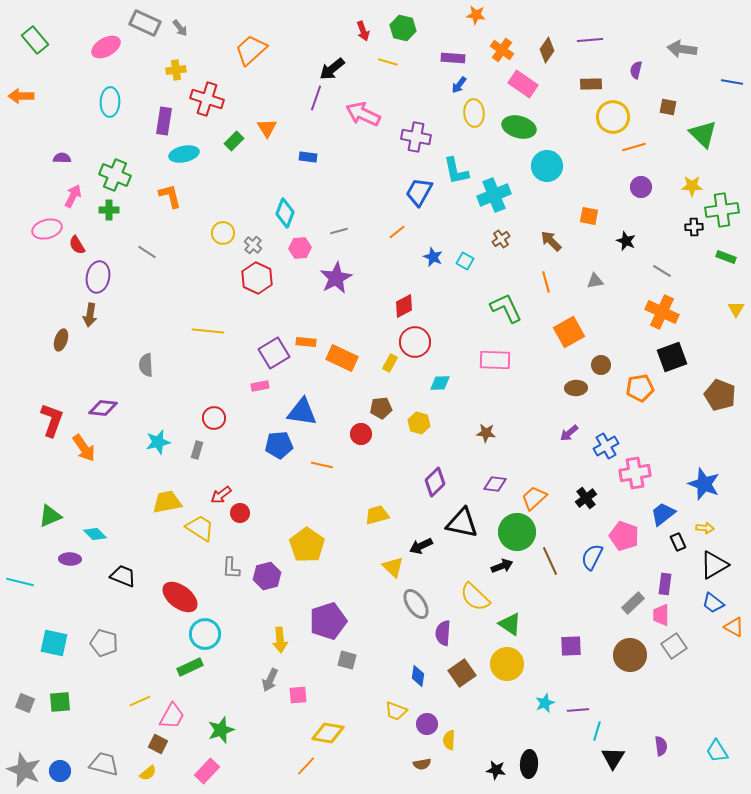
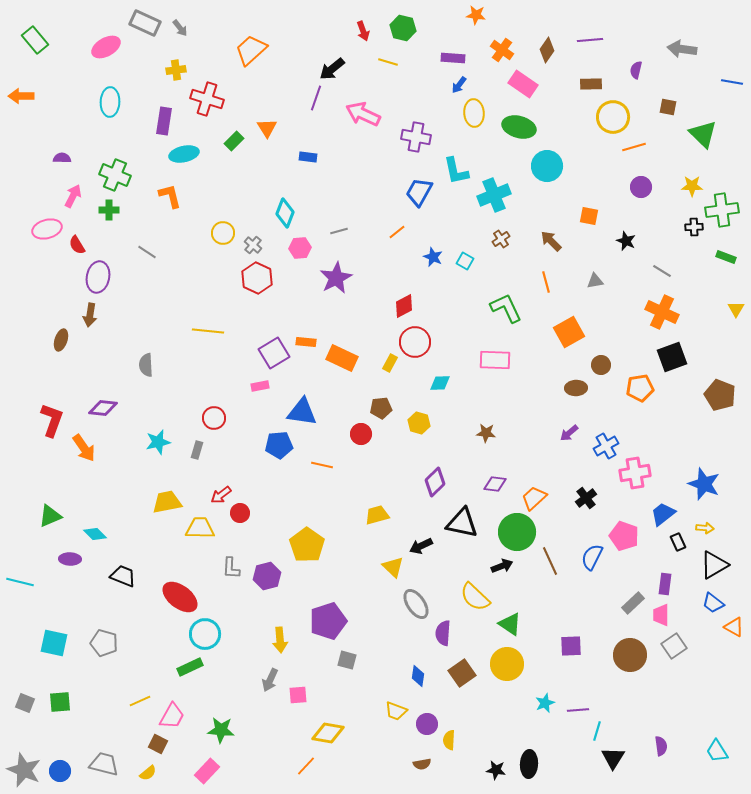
yellow trapezoid at (200, 528): rotated 32 degrees counterclockwise
green star at (221, 730): rotated 24 degrees clockwise
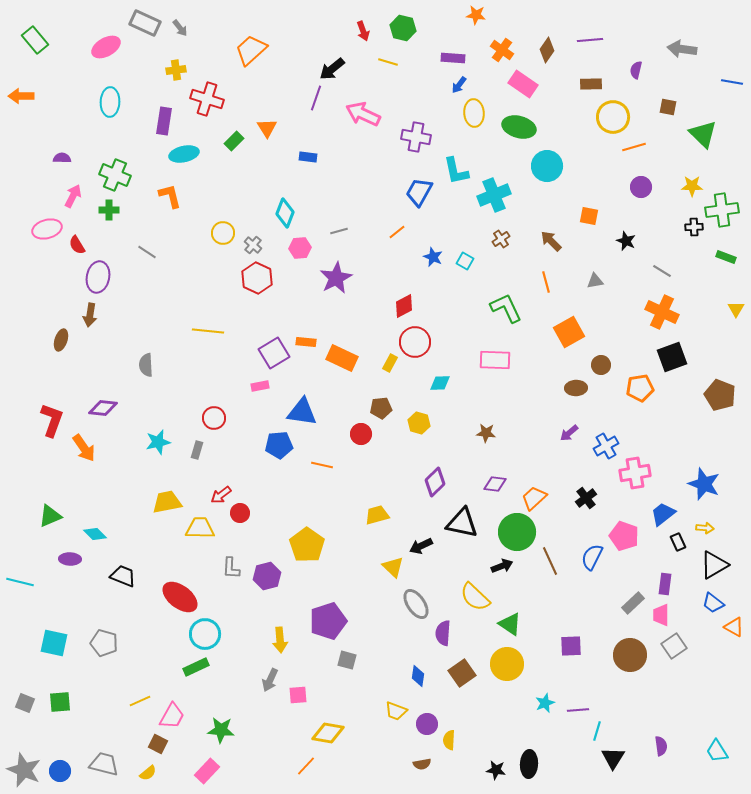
green rectangle at (190, 667): moved 6 px right
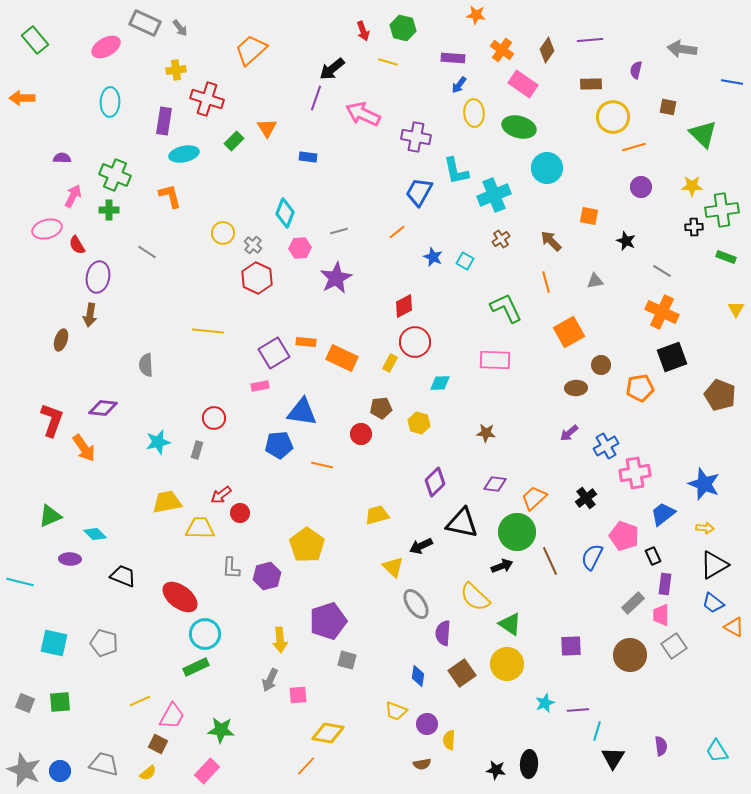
orange arrow at (21, 96): moved 1 px right, 2 px down
cyan circle at (547, 166): moved 2 px down
black rectangle at (678, 542): moved 25 px left, 14 px down
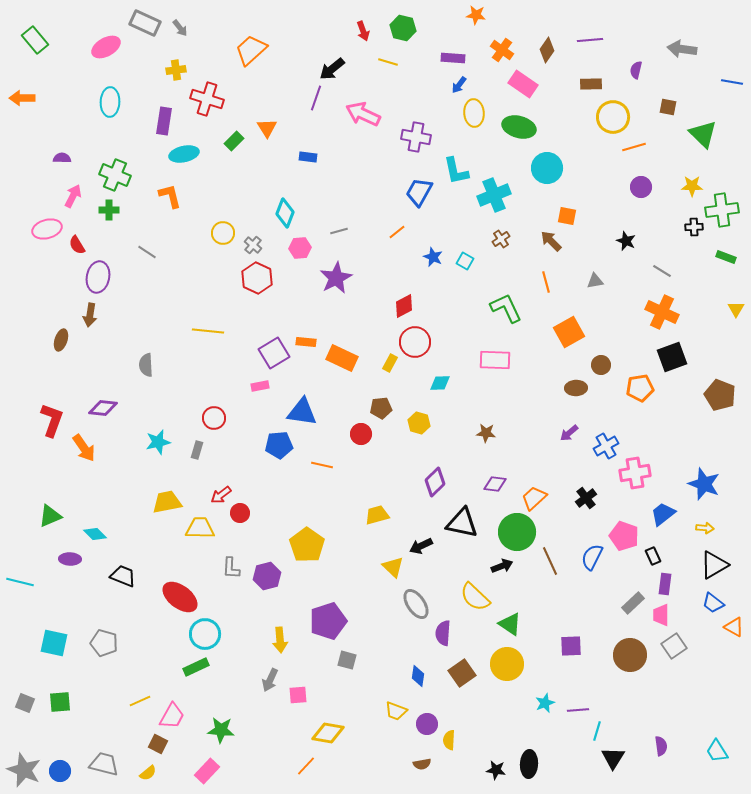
orange square at (589, 216): moved 22 px left
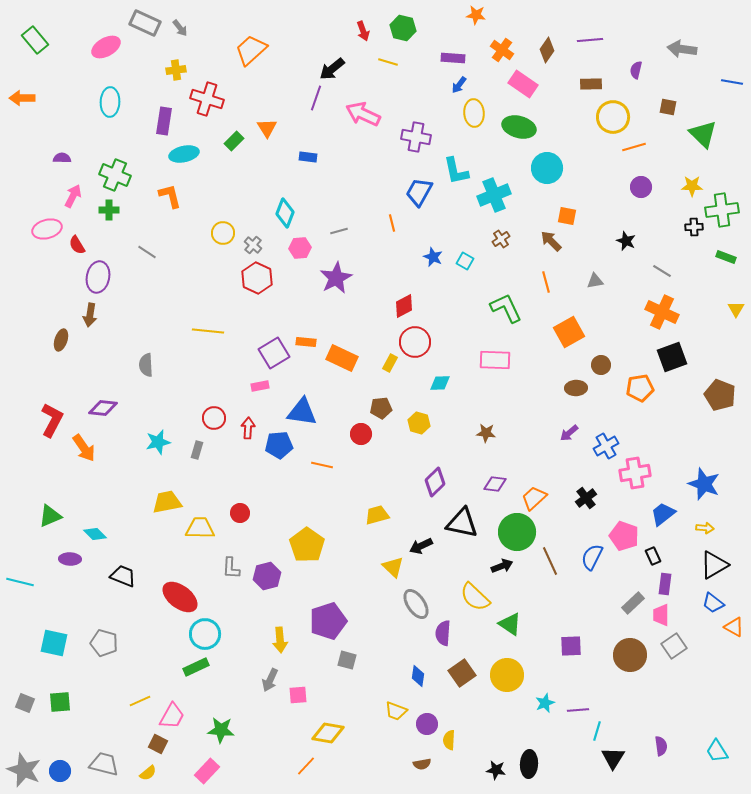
orange line at (397, 232): moved 5 px left, 9 px up; rotated 66 degrees counterclockwise
red L-shape at (52, 420): rotated 8 degrees clockwise
red arrow at (221, 495): moved 27 px right, 67 px up; rotated 130 degrees clockwise
yellow circle at (507, 664): moved 11 px down
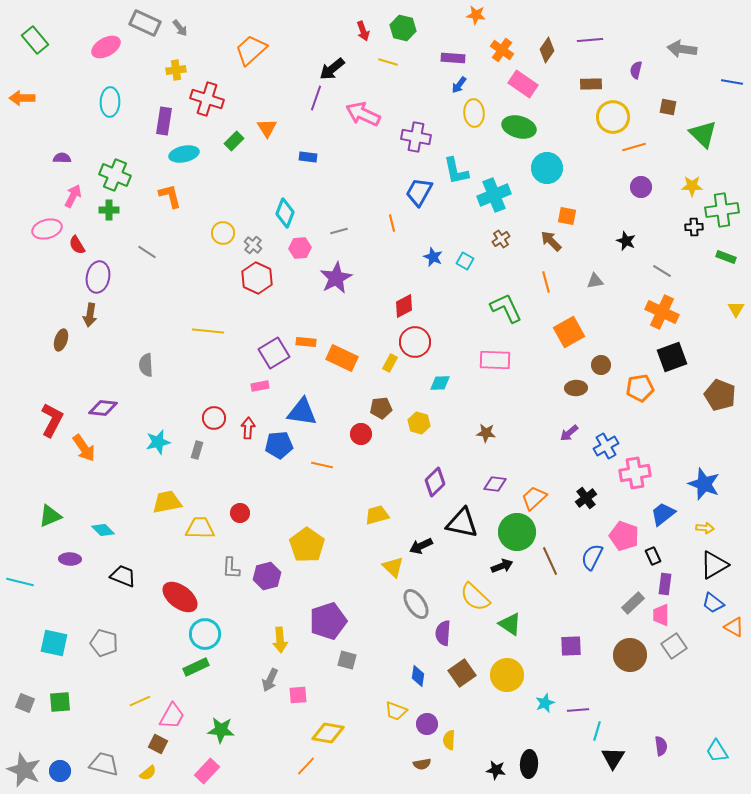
cyan diamond at (95, 534): moved 8 px right, 4 px up
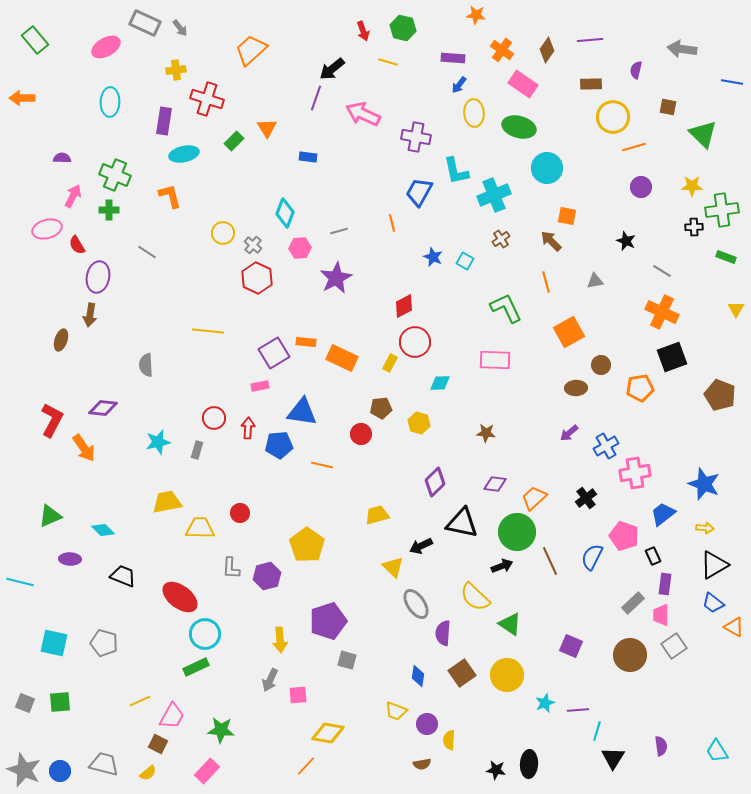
purple square at (571, 646): rotated 25 degrees clockwise
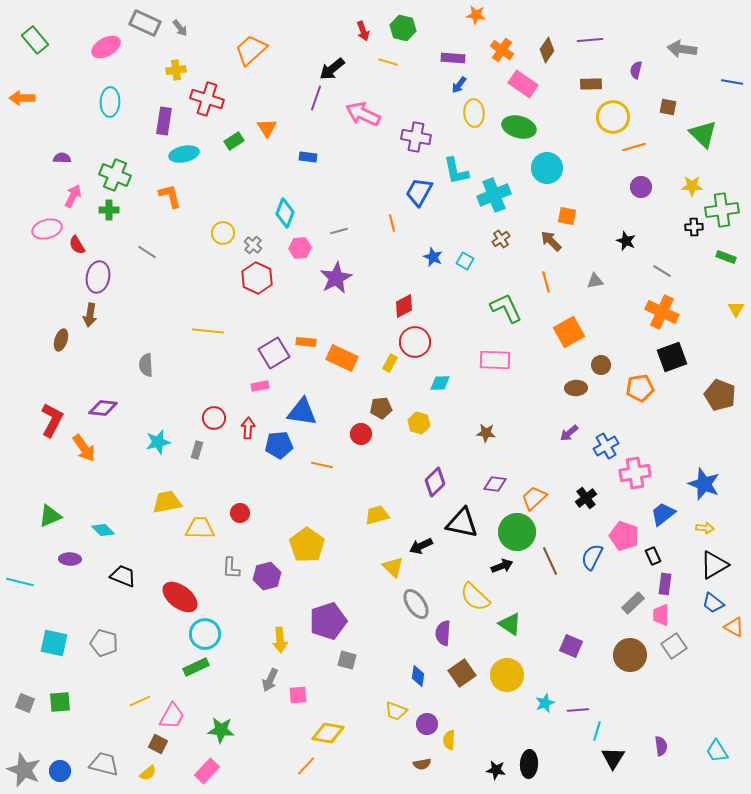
green rectangle at (234, 141): rotated 12 degrees clockwise
